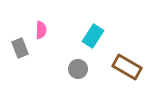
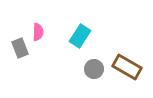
pink semicircle: moved 3 px left, 2 px down
cyan rectangle: moved 13 px left
gray circle: moved 16 px right
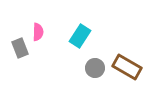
gray circle: moved 1 px right, 1 px up
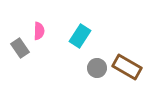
pink semicircle: moved 1 px right, 1 px up
gray rectangle: rotated 12 degrees counterclockwise
gray circle: moved 2 px right
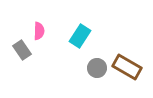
gray rectangle: moved 2 px right, 2 px down
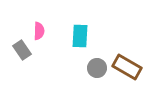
cyan rectangle: rotated 30 degrees counterclockwise
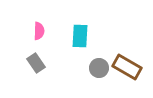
gray rectangle: moved 14 px right, 13 px down
gray circle: moved 2 px right
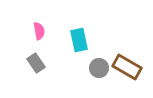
pink semicircle: rotated 12 degrees counterclockwise
cyan rectangle: moved 1 px left, 4 px down; rotated 15 degrees counterclockwise
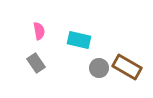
cyan rectangle: rotated 65 degrees counterclockwise
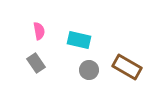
gray circle: moved 10 px left, 2 px down
